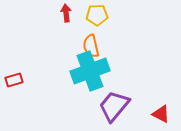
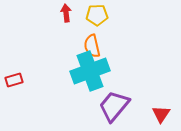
orange semicircle: moved 1 px right
red triangle: rotated 36 degrees clockwise
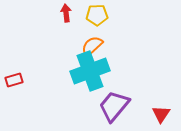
orange semicircle: rotated 60 degrees clockwise
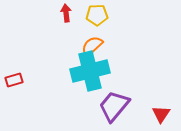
cyan cross: rotated 6 degrees clockwise
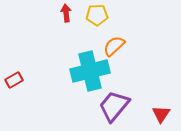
orange semicircle: moved 22 px right
red rectangle: rotated 12 degrees counterclockwise
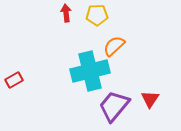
red triangle: moved 11 px left, 15 px up
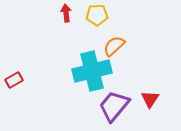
cyan cross: moved 2 px right
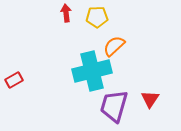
yellow pentagon: moved 2 px down
purple trapezoid: rotated 24 degrees counterclockwise
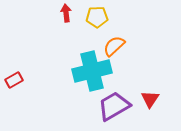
purple trapezoid: rotated 44 degrees clockwise
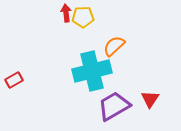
yellow pentagon: moved 14 px left
